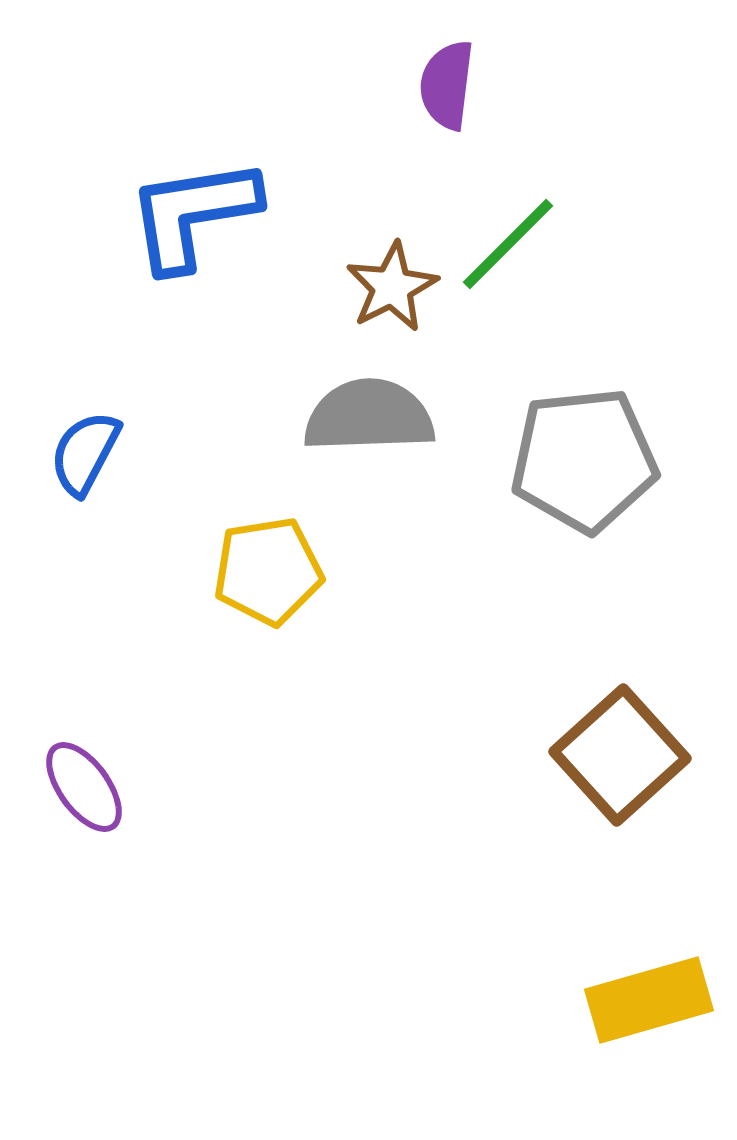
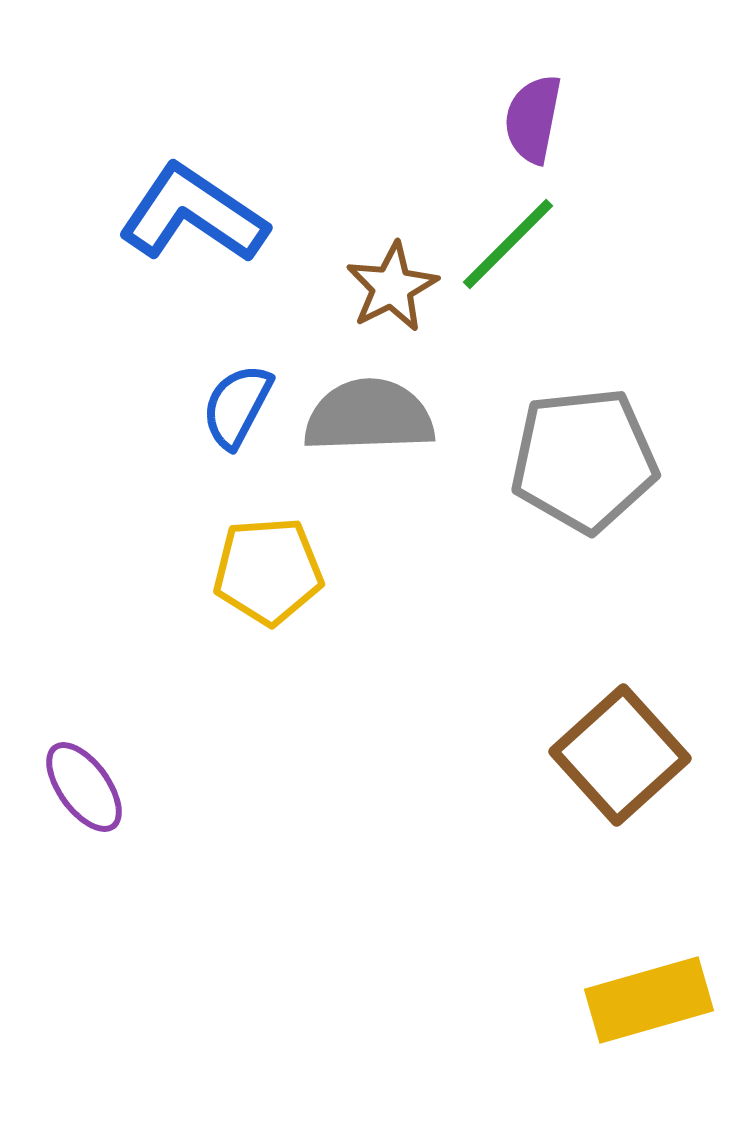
purple semicircle: moved 86 px right, 34 px down; rotated 4 degrees clockwise
blue L-shape: rotated 43 degrees clockwise
blue semicircle: moved 152 px right, 47 px up
yellow pentagon: rotated 5 degrees clockwise
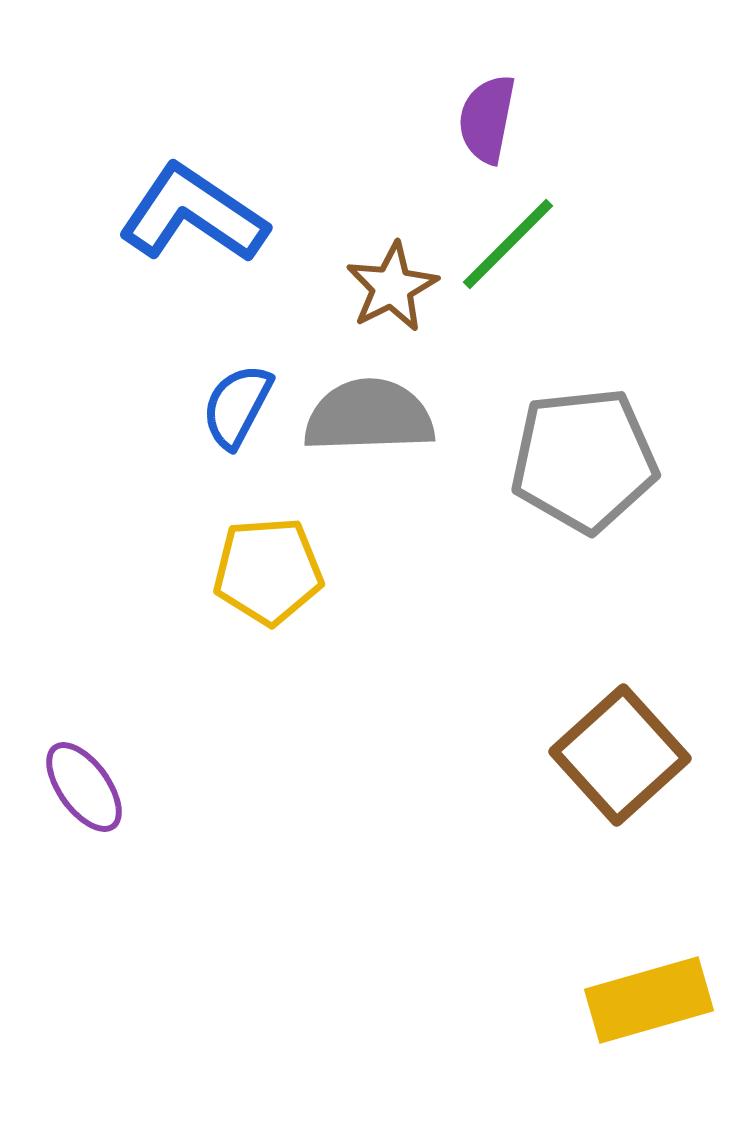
purple semicircle: moved 46 px left
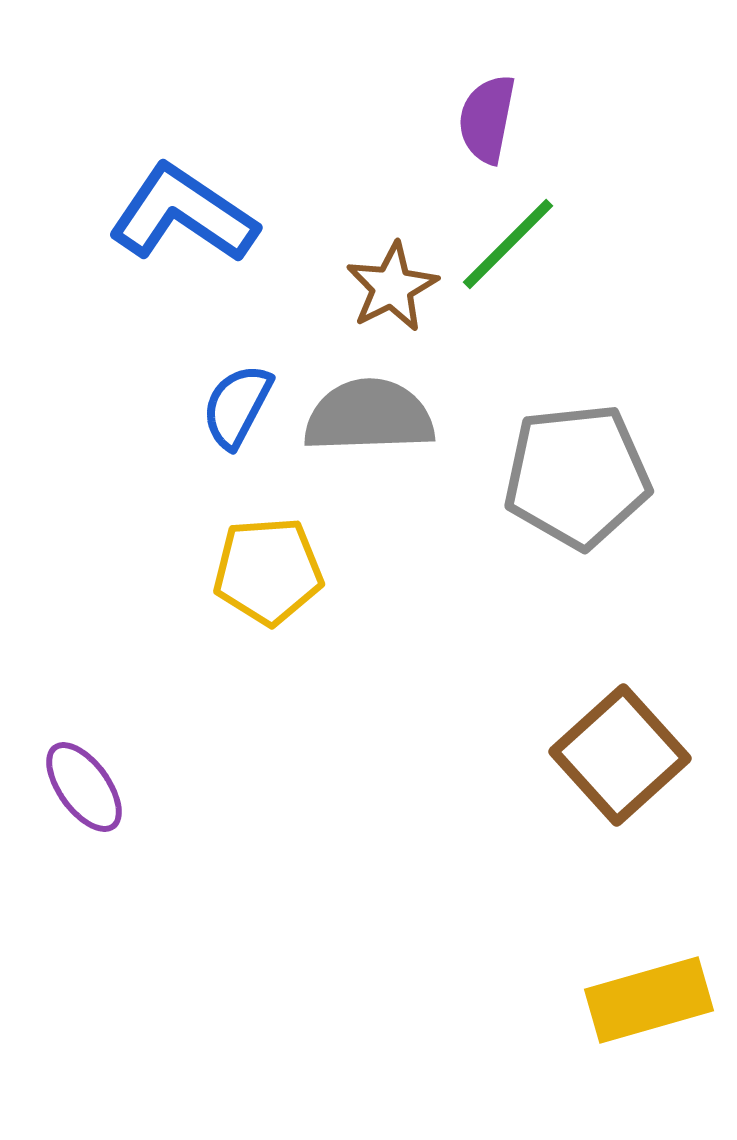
blue L-shape: moved 10 px left
gray pentagon: moved 7 px left, 16 px down
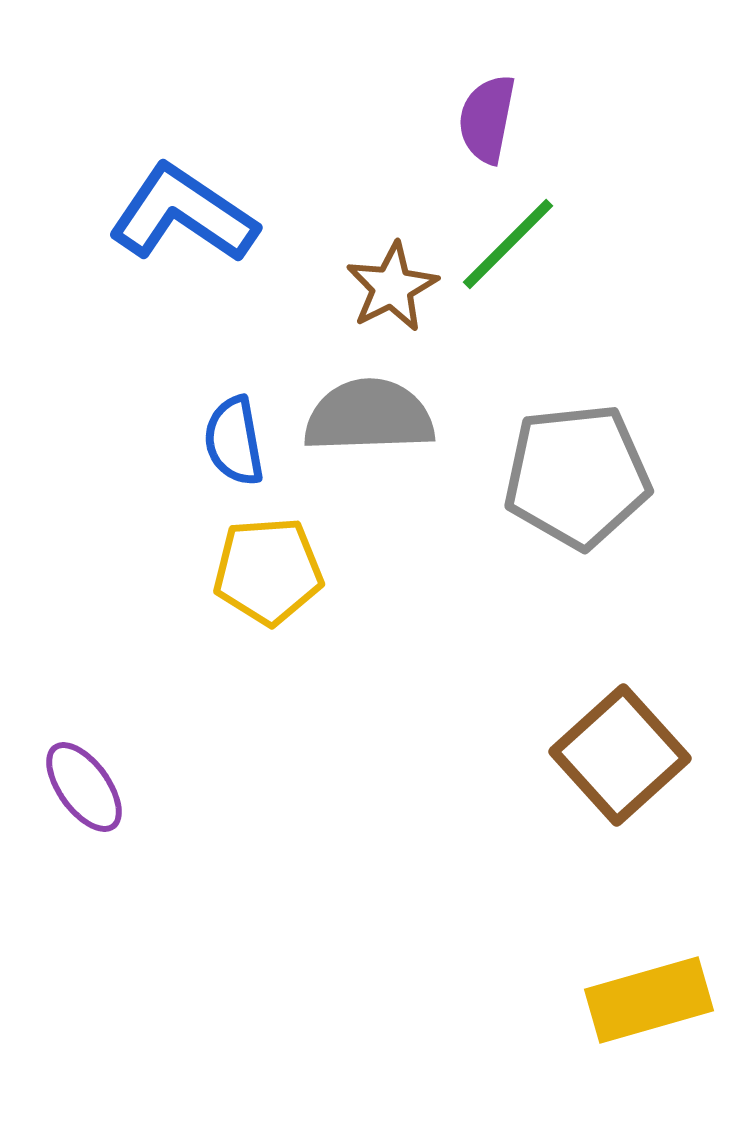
blue semicircle: moved 3 px left, 35 px down; rotated 38 degrees counterclockwise
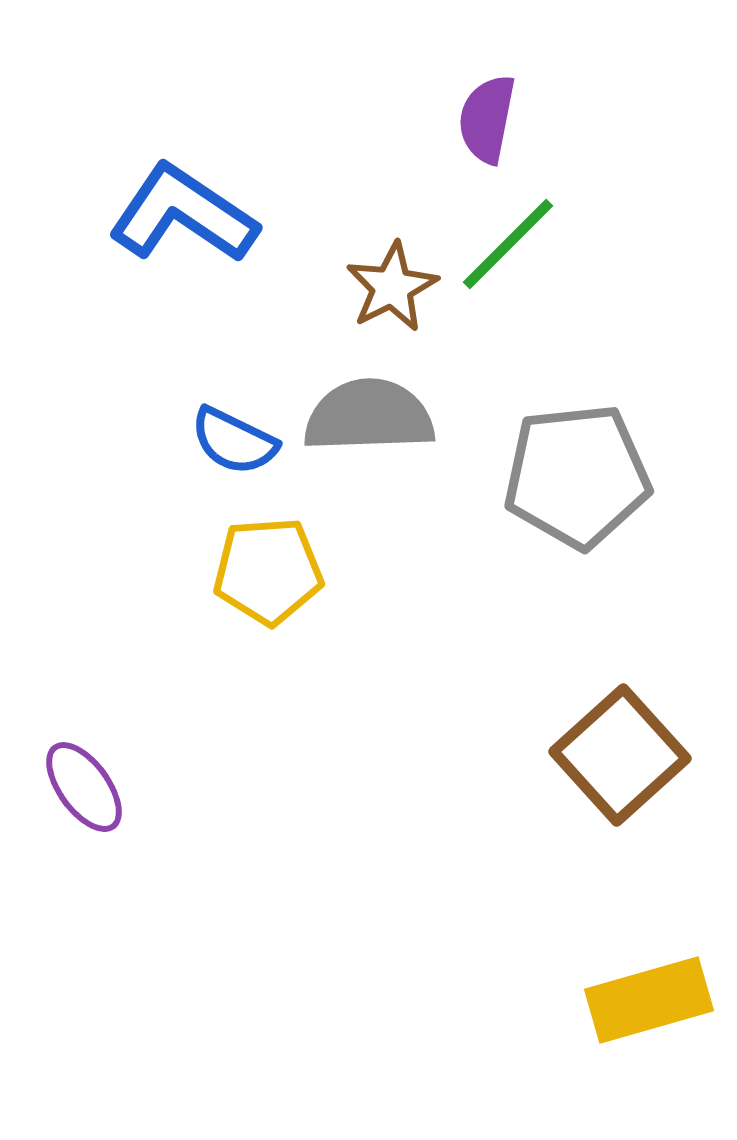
blue semicircle: rotated 54 degrees counterclockwise
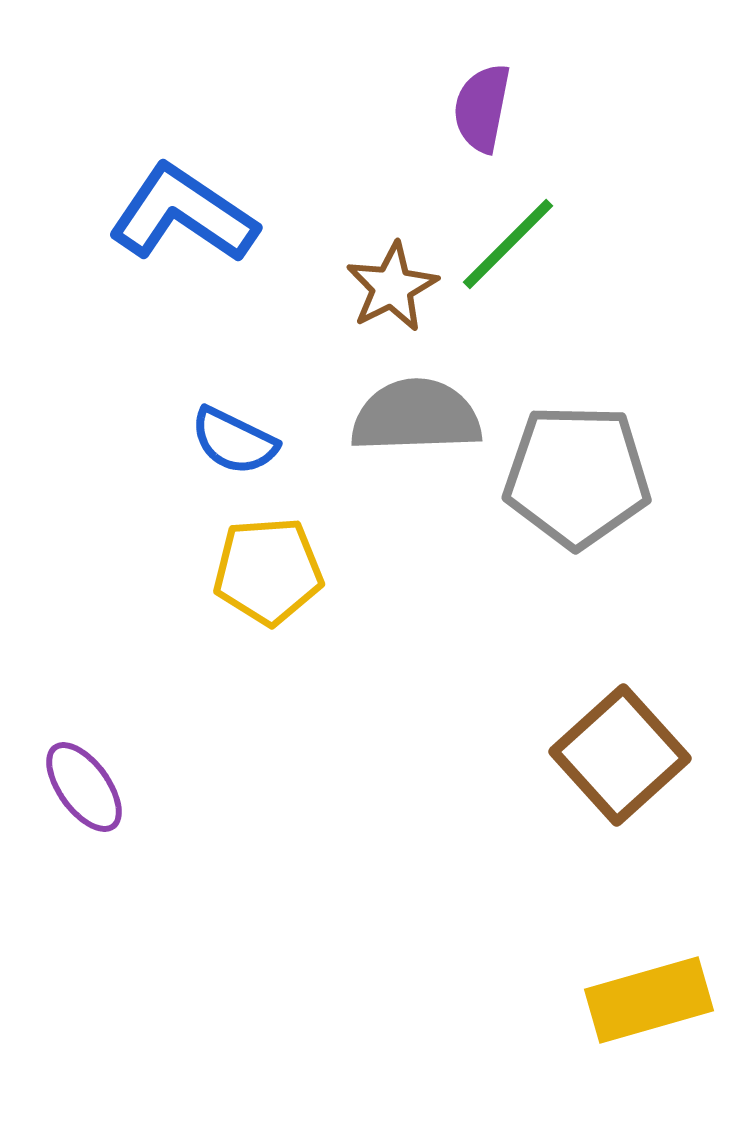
purple semicircle: moved 5 px left, 11 px up
gray semicircle: moved 47 px right
gray pentagon: rotated 7 degrees clockwise
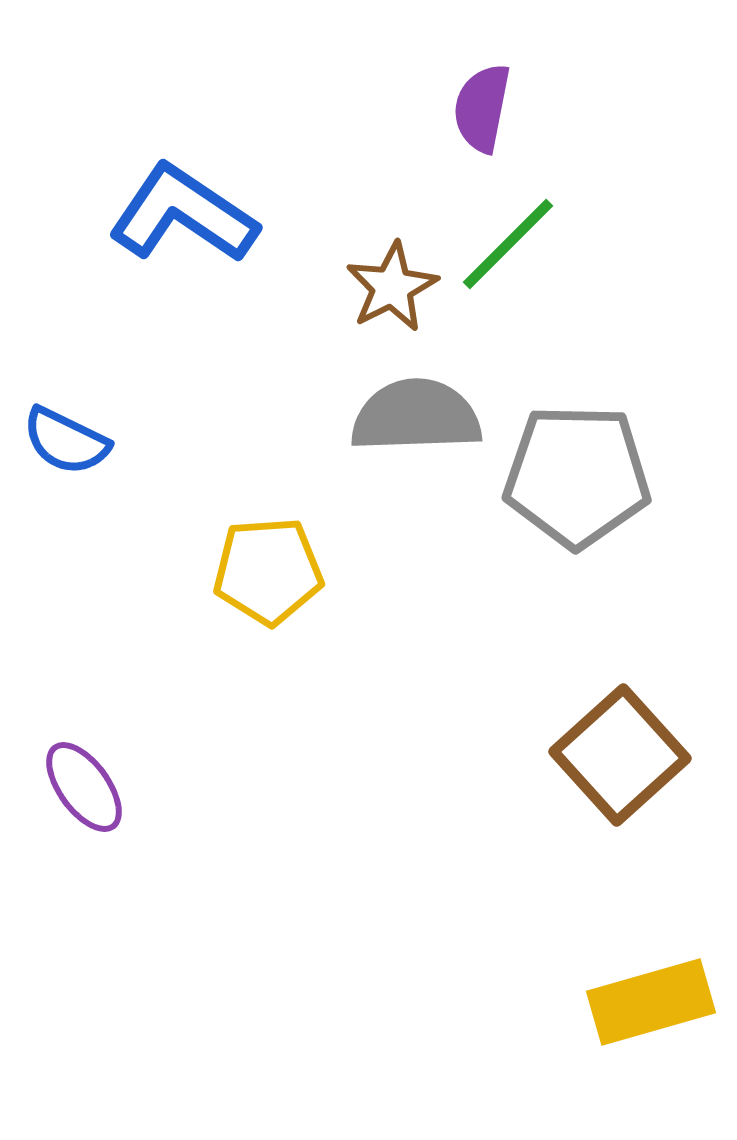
blue semicircle: moved 168 px left
yellow rectangle: moved 2 px right, 2 px down
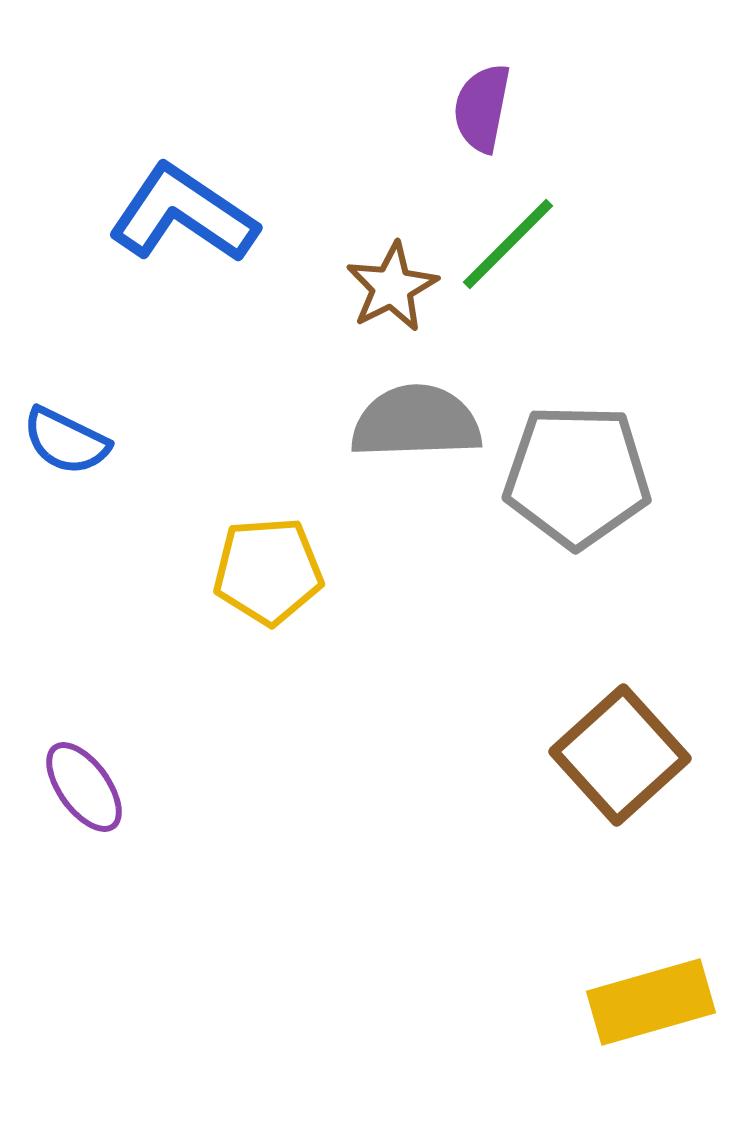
gray semicircle: moved 6 px down
